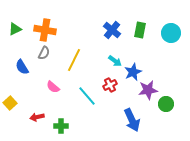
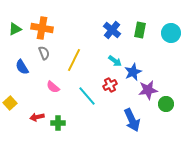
orange cross: moved 3 px left, 2 px up
gray semicircle: rotated 48 degrees counterclockwise
green cross: moved 3 px left, 3 px up
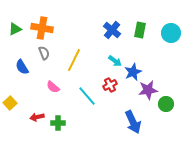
blue arrow: moved 1 px right, 2 px down
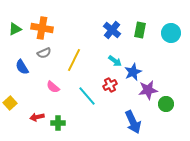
gray semicircle: rotated 88 degrees clockwise
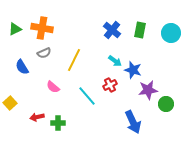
blue star: moved 2 px up; rotated 30 degrees counterclockwise
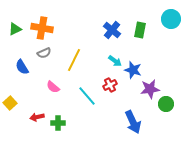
cyan circle: moved 14 px up
purple star: moved 2 px right, 1 px up
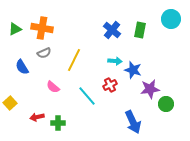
cyan arrow: rotated 32 degrees counterclockwise
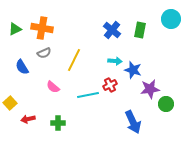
cyan line: moved 1 px right, 1 px up; rotated 60 degrees counterclockwise
red arrow: moved 9 px left, 2 px down
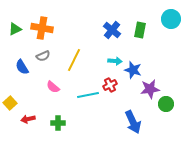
gray semicircle: moved 1 px left, 3 px down
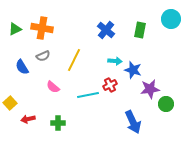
blue cross: moved 6 px left
